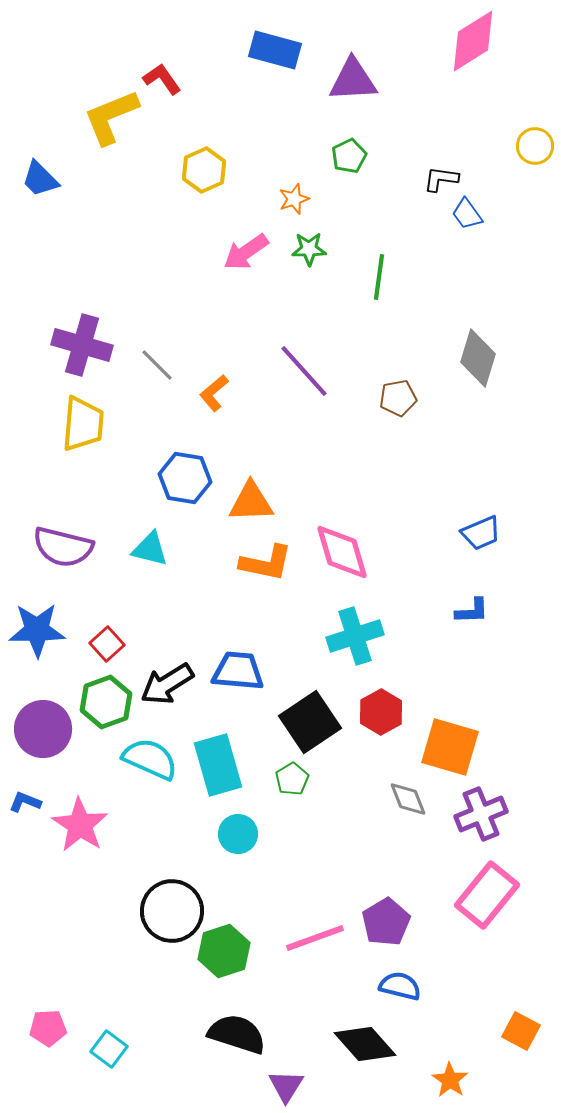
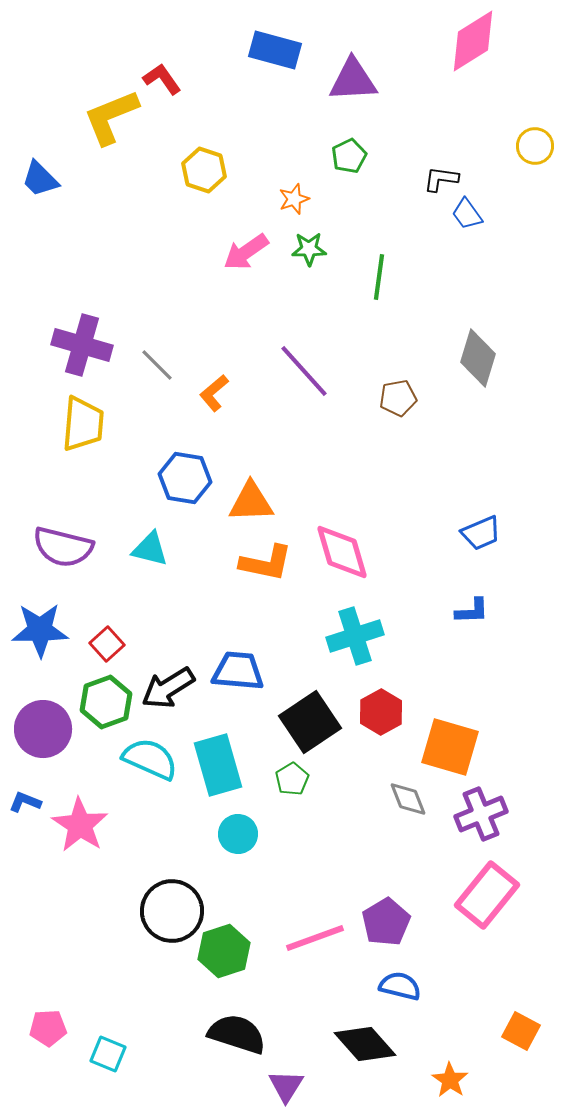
yellow hexagon at (204, 170): rotated 18 degrees counterclockwise
blue star at (37, 630): moved 3 px right
black arrow at (167, 684): moved 1 px right, 4 px down
cyan square at (109, 1049): moved 1 px left, 5 px down; rotated 15 degrees counterclockwise
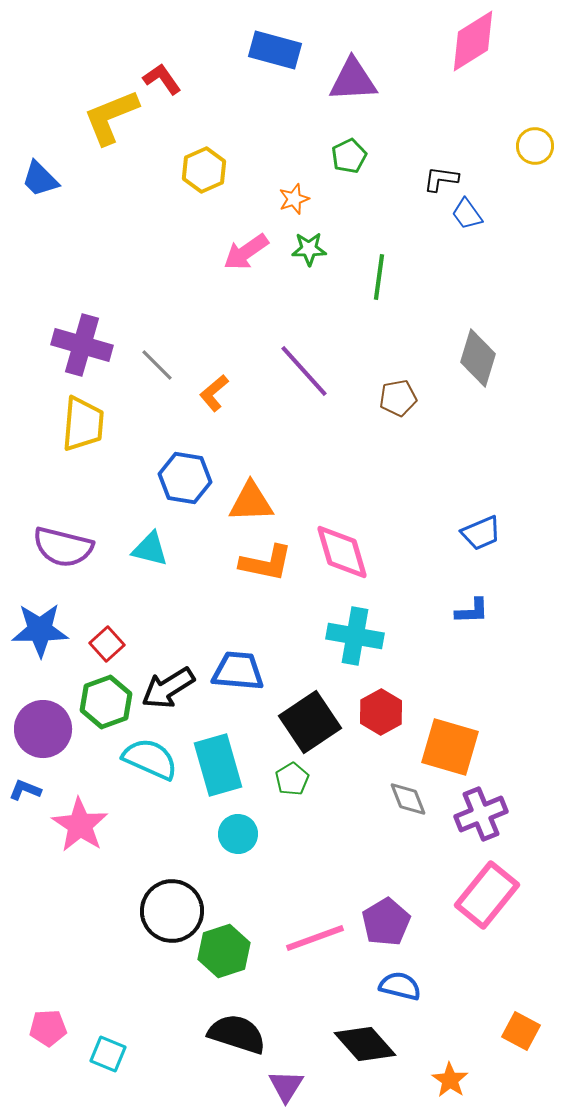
yellow hexagon at (204, 170): rotated 18 degrees clockwise
cyan cross at (355, 636): rotated 28 degrees clockwise
blue L-shape at (25, 802): moved 12 px up
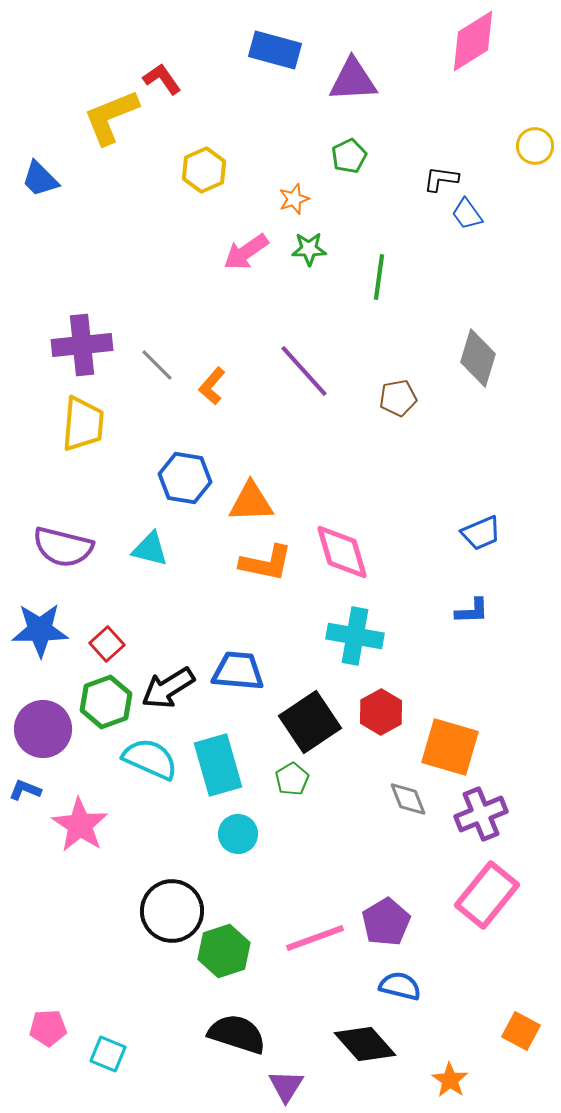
purple cross at (82, 345): rotated 22 degrees counterclockwise
orange L-shape at (214, 393): moved 2 px left, 7 px up; rotated 9 degrees counterclockwise
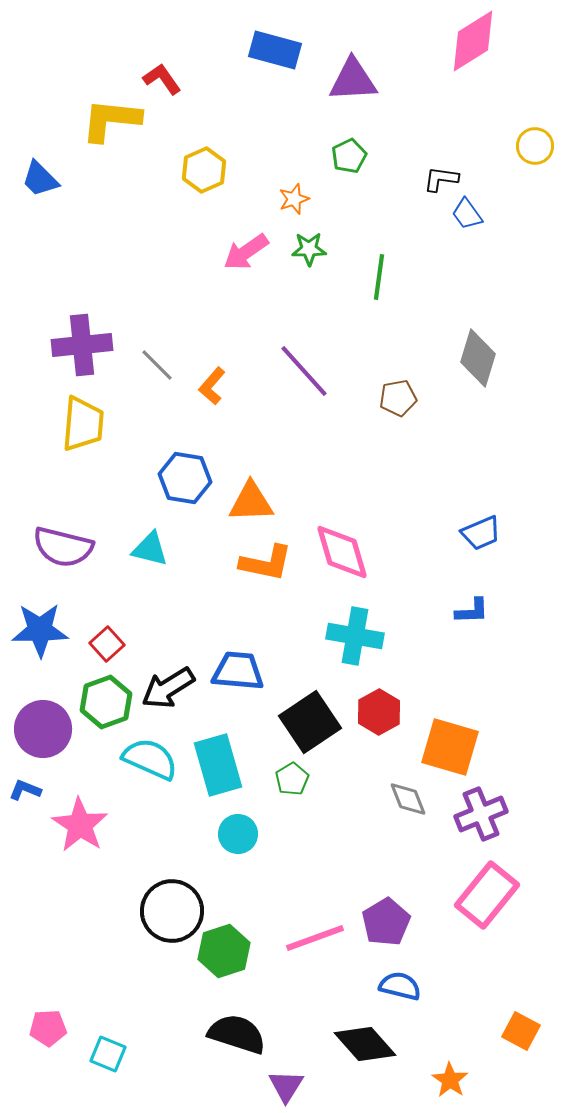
yellow L-shape at (111, 117): moved 3 px down; rotated 28 degrees clockwise
red hexagon at (381, 712): moved 2 px left
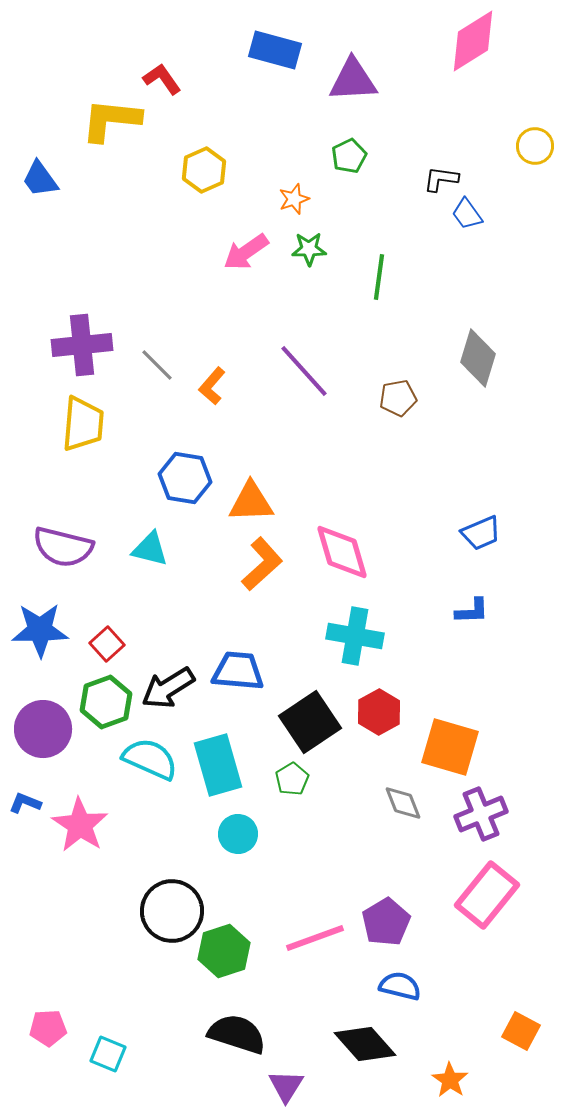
blue trapezoid at (40, 179): rotated 9 degrees clockwise
orange L-shape at (266, 563): moved 4 px left, 1 px down; rotated 54 degrees counterclockwise
blue L-shape at (25, 790): moved 13 px down
gray diamond at (408, 799): moved 5 px left, 4 px down
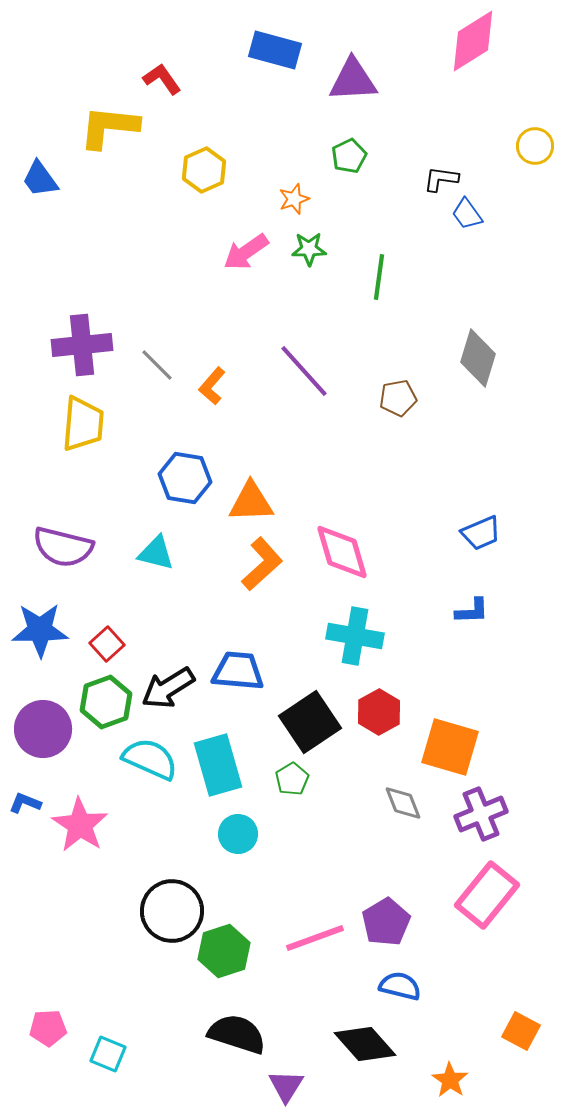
yellow L-shape at (111, 120): moved 2 px left, 7 px down
cyan triangle at (150, 549): moved 6 px right, 4 px down
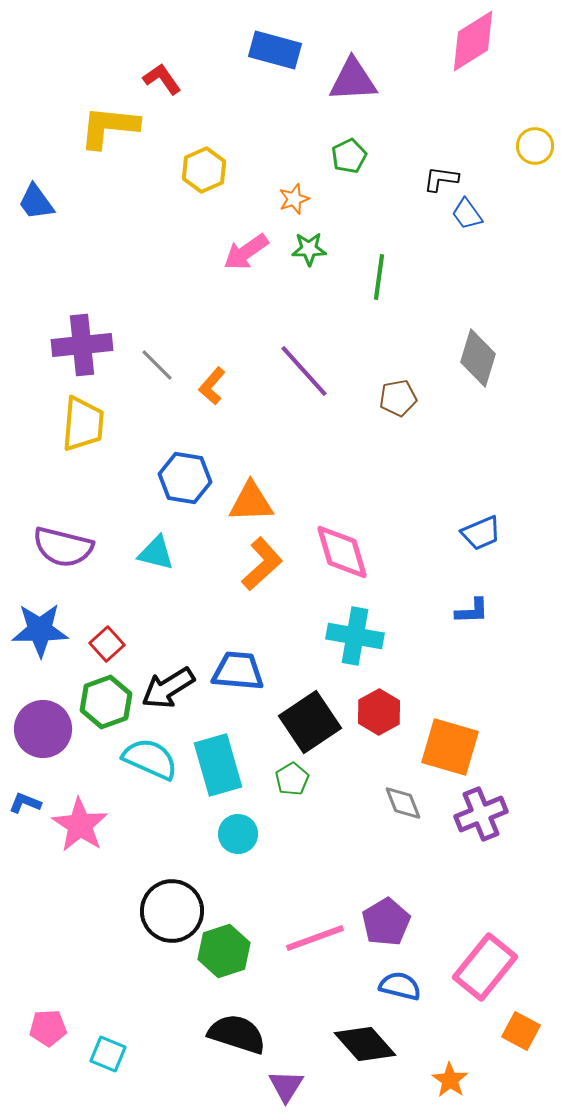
blue trapezoid at (40, 179): moved 4 px left, 23 px down
pink rectangle at (487, 895): moved 2 px left, 72 px down
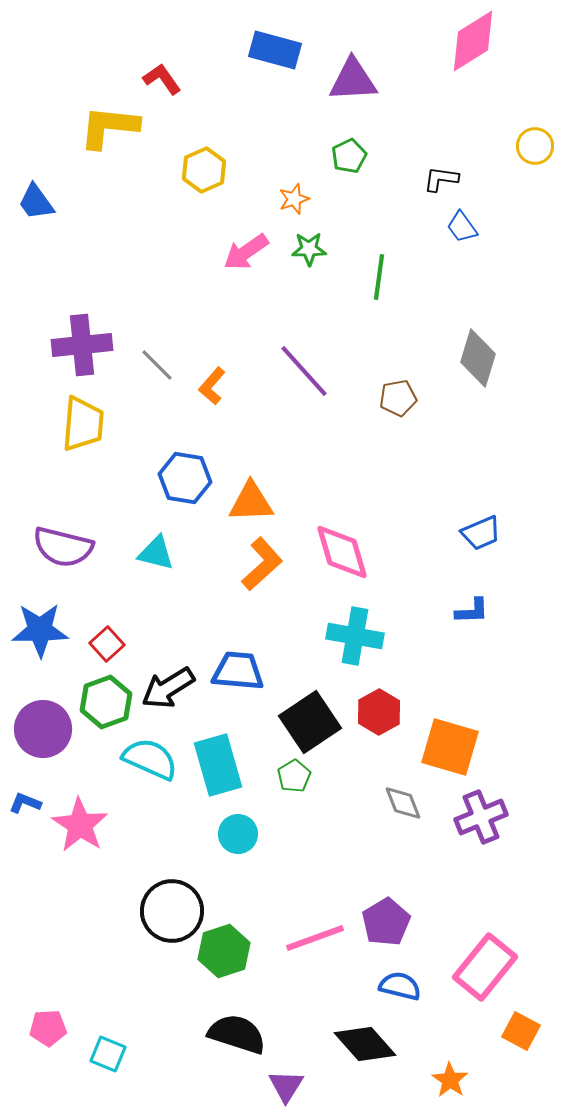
blue trapezoid at (467, 214): moved 5 px left, 13 px down
green pentagon at (292, 779): moved 2 px right, 3 px up
purple cross at (481, 814): moved 3 px down
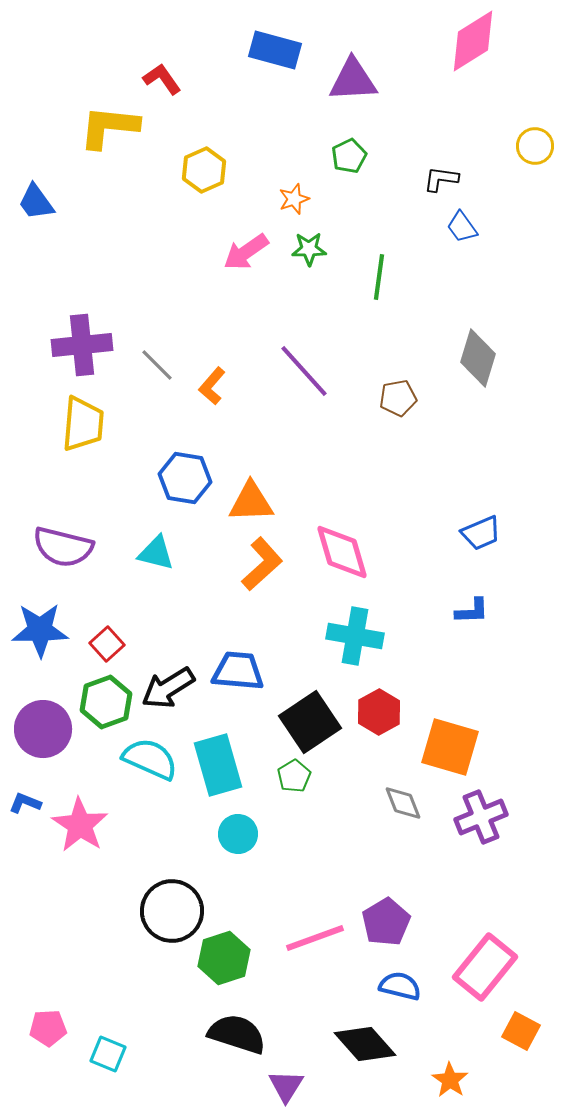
green hexagon at (224, 951): moved 7 px down
